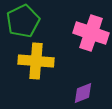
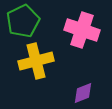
pink cross: moved 9 px left, 3 px up
yellow cross: rotated 20 degrees counterclockwise
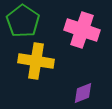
green pentagon: rotated 12 degrees counterclockwise
yellow cross: rotated 24 degrees clockwise
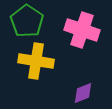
green pentagon: moved 4 px right
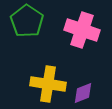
yellow cross: moved 12 px right, 23 px down
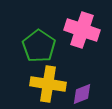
green pentagon: moved 12 px right, 25 px down
purple diamond: moved 1 px left, 1 px down
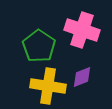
yellow cross: moved 2 px down
purple diamond: moved 17 px up
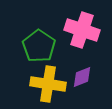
yellow cross: moved 2 px up
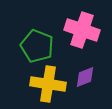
green pentagon: moved 2 px left; rotated 12 degrees counterclockwise
purple diamond: moved 3 px right
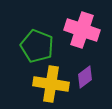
purple diamond: rotated 15 degrees counterclockwise
yellow cross: moved 3 px right
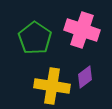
green pentagon: moved 2 px left, 8 px up; rotated 12 degrees clockwise
yellow cross: moved 1 px right, 2 px down
